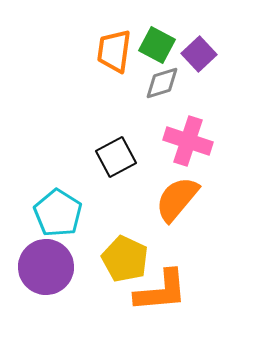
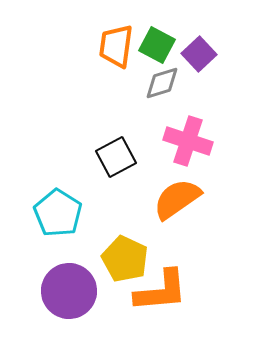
orange trapezoid: moved 2 px right, 5 px up
orange semicircle: rotated 15 degrees clockwise
purple circle: moved 23 px right, 24 px down
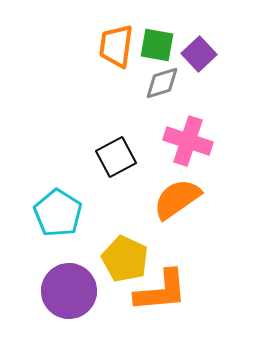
green square: rotated 18 degrees counterclockwise
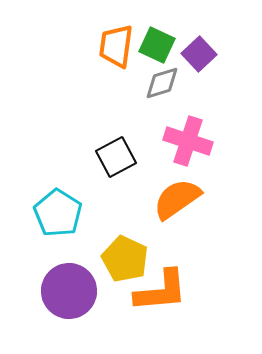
green square: rotated 15 degrees clockwise
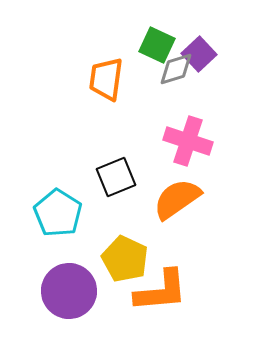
orange trapezoid: moved 10 px left, 33 px down
gray diamond: moved 14 px right, 14 px up
black square: moved 20 px down; rotated 6 degrees clockwise
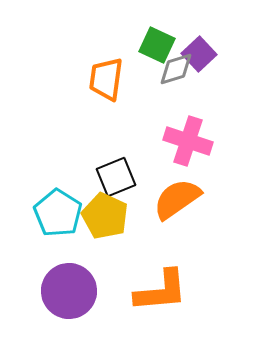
yellow pentagon: moved 20 px left, 43 px up
